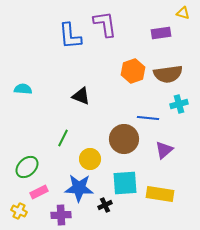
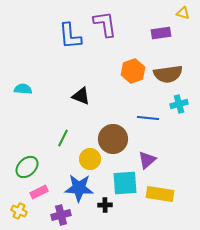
brown circle: moved 11 px left
purple triangle: moved 17 px left, 10 px down
black cross: rotated 24 degrees clockwise
purple cross: rotated 12 degrees counterclockwise
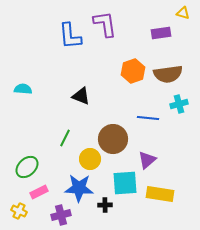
green line: moved 2 px right
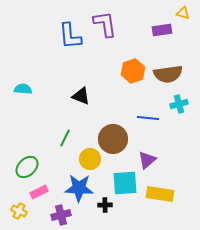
purple rectangle: moved 1 px right, 3 px up
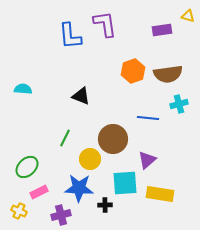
yellow triangle: moved 5 px right, 3 px down
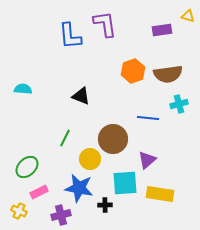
blue star: rotated 8 degrees clockwise
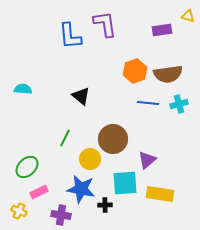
orange hexagon: moved 2 px right
black triangle: rotated 18 degrees clockwise
blue line: moved 15 px up
blue star: moved 2 px right, 1 px down
purple cross: rotated 24 degrees clockwise
